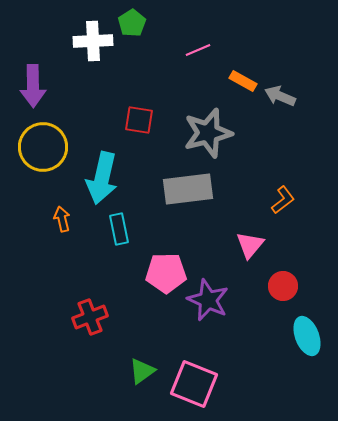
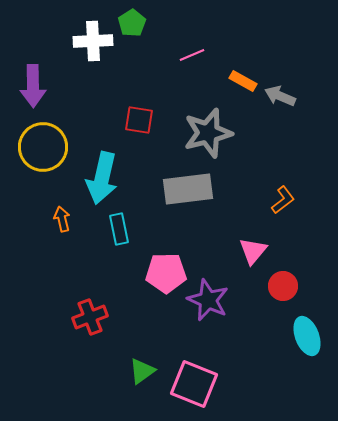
pink line: moved 6 px left, 5 px down
pink triangle: moved 3 px right, 6 px down
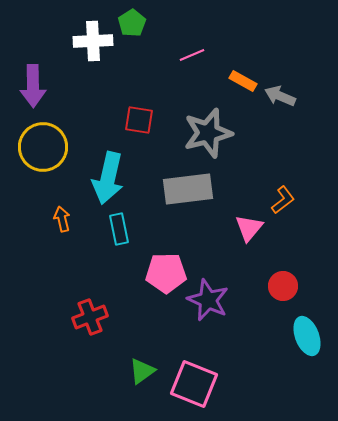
cyan arrow: moved 6 px right
pink triangle: moved 4 px left, 23 px up
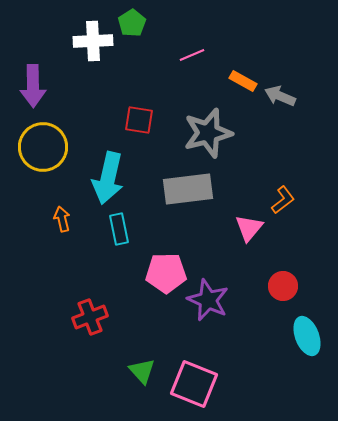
green triangle: rotated 36 degrees counterclockwise
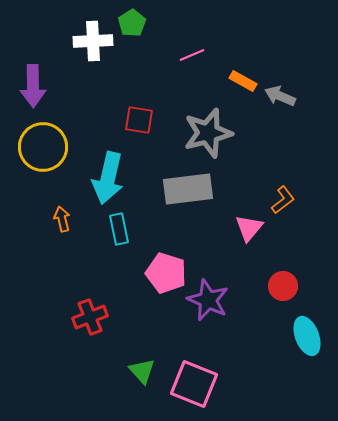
pink pentagon: rotated 18 degrees clockwise
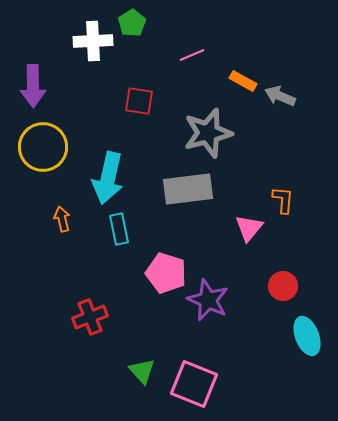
red square: moved 19 px up
orange L-shape: rotated 48 degrees counterclockwise
